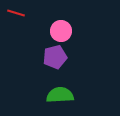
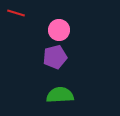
pink circle: moved 2 px left, 1 px up
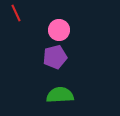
red line: rotated 48 degrees clockwise
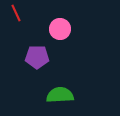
pink circle: moved 1 px right, 1 px up
purple pentagon: moved 18 px left; rotated 15 degrees clockwise
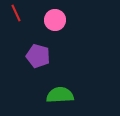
pink circle: moved 5 px left, 9 px up
purple pentagon: moved 1 px right, 1 px up; rotated 15 degrees clockwise
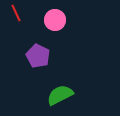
purple pentagon: rotated 10 degrees clockwise
green semicircle: rotated 24 degrees counterclockwise
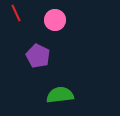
green semicircle: rotated 20 degrees clockwise
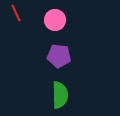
purple pentagon: moved 21 px right; rotated 20 degrees counterclockwise
green semicircle: rotated 96 degrees clockwise
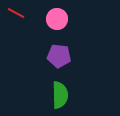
red line: rotated 36 degrees counterclockwise
pink circle: moved 2 px right, 1 px up
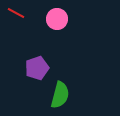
purple pentagon: moved 22 px left, 12 px down; rotated 25 degrees counterclockwise
green semicircle: rotated 16 degrees clockwise
